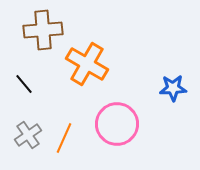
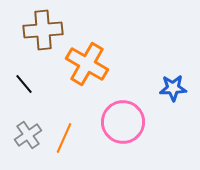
pink circle: moved 6 px right, 2 px up
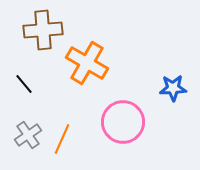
orange cross: moved 1 px up
orange line: moved 2 px left, 1 px down
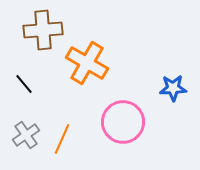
gray cross: moved 2 px left
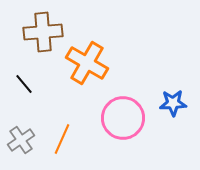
brown cross: moved 2 px down
blue star: moved 15 px down
pink circle: moved 4 px up
gray cross: moved 5 px left, 5 px down
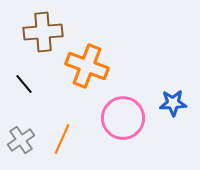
orange cross: moved 3 px down; rotated 9 degrees counterclockwise
